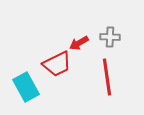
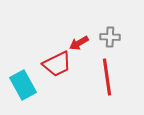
cyan rectangle: moved 3 px left, 2 px up
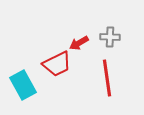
red line: moved 1 px down
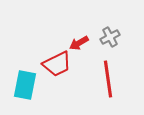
gray cross: rotated 30 degrees counterclockwise
red line: moved 1 px right, 1 px down
cyan rectangle: moved 2 px right; rotated 40 degrees clockwise
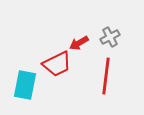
red line: moved 2 px left, 3 px up; rotated 15 degrees clockwise
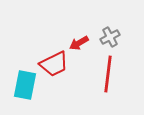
red trapezoid: moved 3 px left
red line: moved 2 px right, 2 px up
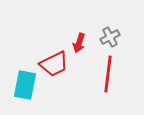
red arrow: rotated 42 degrees counterclockwise
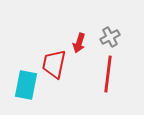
red trapezoid: rotated 128 degrees clockwise
cyan rectangle: moved 1 px right
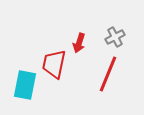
gray cross: moved 5 px right
red line: rotated 15 degrees clockwise
cyan rectangle: moved 1 px left
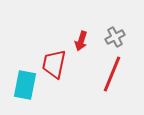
red arrow: moved 2 px right, 2 px up
red line: moved 4 px right
